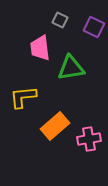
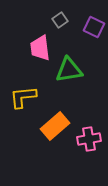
gray square: rotated 28 degrees clockwise
green triangle: moved 2 px left, 2 px down
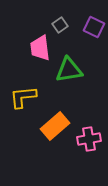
gray square: moved 5 px down
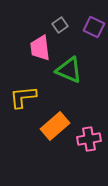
green triangle: rotated 32 degrees clockwise
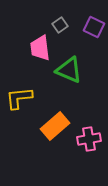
yellow L-shape: moved 4 px left, 1 px down
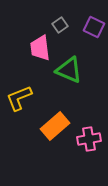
yellow L-shape: rotated 16 degrees counterclockwise
